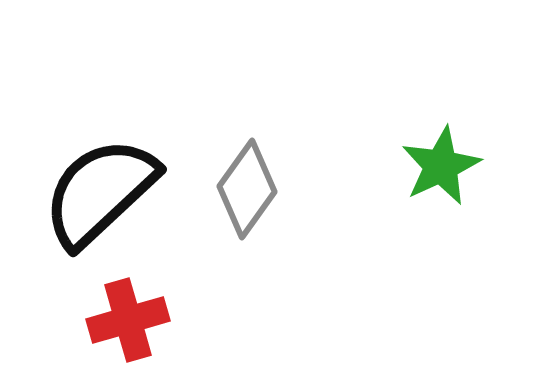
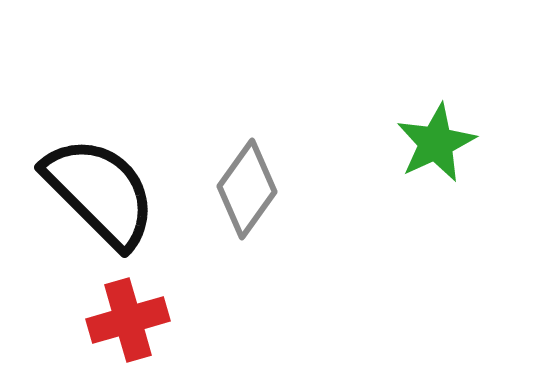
green star: moved 5 px left, 23 px up
black semicircle: rotated 88 degrees clockwise
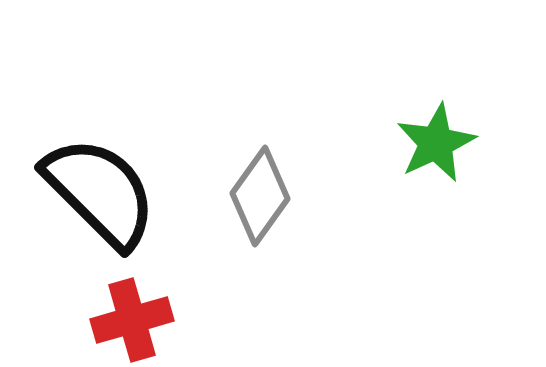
gray diamond: moved 13 px right, 7 px down
red cross: moved 4 px right
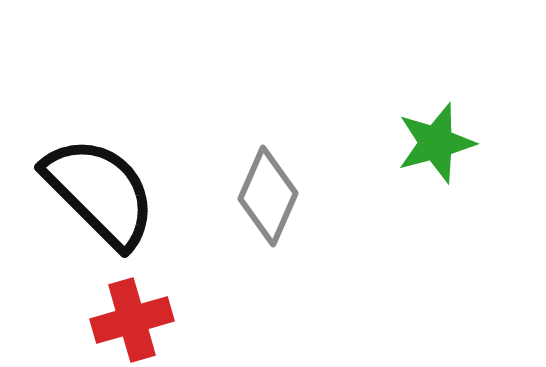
green star: rotated 10 degrees clockwise
gray diamond: moved 8 px right; rotated 12 degrees counterclockwise
